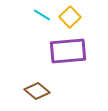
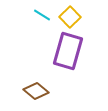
purple rectangle: rotated 69 degrees counterclockwise
brown diamond: moved 1 px left
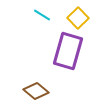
yellow square: moved 8 px right, 1 px down
